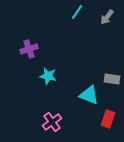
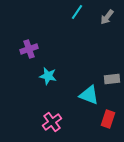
gray rectangle: rotated 14 degrees counterclockwise
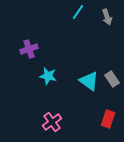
cyan line: moved 1 px right
gray arrow: rotated 56 degrees counterclockwise
gray rectangle: rotated 63 degrees clockwise
cyan triangle: moved 14 px up; rotated 15 degrees clockwise
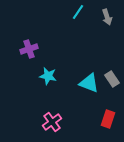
cyan triangle: moved 2 px down; rotated 15 degrees counterclockwise
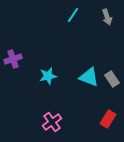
cyan line: moved 5 px left, 3 px down
purple cross: moved 16 px left, 10 px down
cyan star: rotated 24 degrees counterclockwise
cyan triangle: moved 6 px up
red rectangle: rotated 12 degrees clockwise
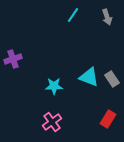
cyan star: moved 6 px right, 10 px down; rotated 12 degrees clockwise
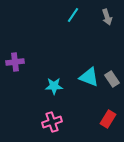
purple cross: moved 2 px right, 3 px down; rotated 12 degrees clockwise
pink cross: rotated 18 degrees clockwise
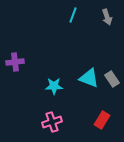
cyan line: rotated 14 degrees counterclockwise
cyan triangle: moved 1 px down
red rectangle: moved 6 px left, 1 px down
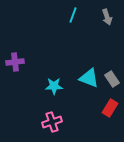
red rectangle: moved 8 px right, 12 px up
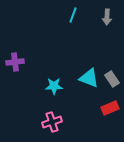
gray arrow: rotated 21 degrees clockwise
red rectangle: rotated 36 degrees clockwise
